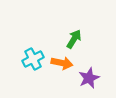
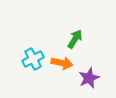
green arrow: moved 1 px right
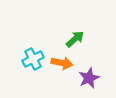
green arrow: rotated 18 degrees clockwise
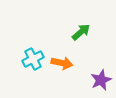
green arrow: moved 6 px right, 7 px up
purple star: moved 12 px right, 2 px down
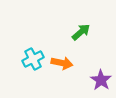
purple star: rotated 15 degrees counterclockwise
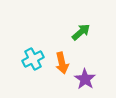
orange arrow: rotated 65 degrees clockwise
purple star: moved 16 px left, 1 px up
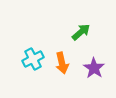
purple star: moved 9 px right, 11 px up
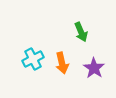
green arrow: rotated 108 degrees clockwise
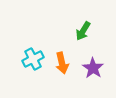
green arrow: moved 2 px right, 1 px up; rotated 54 degrees clockwise
purple star: moved 1 px left
